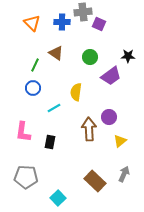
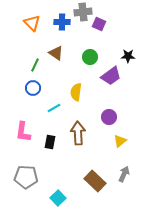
brown arrow: moved 11 px left, 4 px down
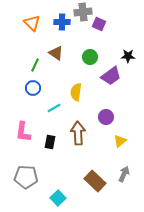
purple circle: moved 3 px left
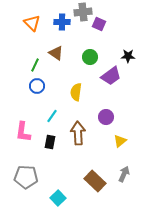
blue circle: moved 4 px right, 2 px up
cyan line: moved 2 px left, 8 px down; rotated 24 degrees counterclockwise
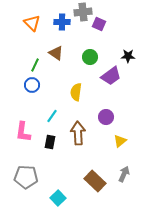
blue circle: moved 5 px left, 1 px up
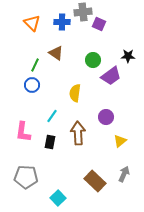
green circle: moved 3 px right, 3 px down
yellow semicircle: moved 1 px left, 1 px down
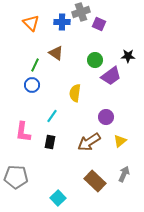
gray cross: moved 2 px left; rotated 12 degrees counterclockwise
orange triangle: moved 1 px left
green circle: moved 2 px right
brown arrow: moved 11 px right, 9 px down; rotated 120 degrees counterclockwise
gray pentagon: moved 10 px left
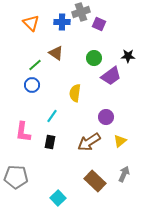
green circle: moved 1 px left, 2 px up
green line: rotated 24 degrees clockwise
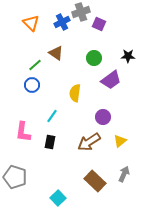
blue cross: rotated 28 degrees counterclockwise
purple trapezoid: moved 4 px down
purple circle: moved 3 px left
gray pentagon: moved 1 px left; rotated 15 degrees clockwise
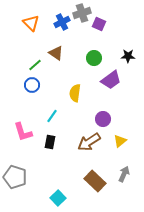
gray cross: moved 1 px right, 1 px down
purple circle: moved 2 px down
pink L-shape: rotated 25 degrees counterclockwise
